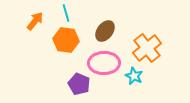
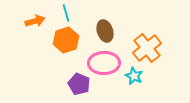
orange arrow: rotated 36 degrees clockwise
brown ellipse: rotated 55 degrees counterclockwise
orange hexagon: rotated 25 degrees counterclockwise
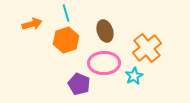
orange arrow: moved 3 px left, 3 px down
cyan star: rotated 18 degrees clockwise
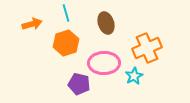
brown ellipse: moved 1 px right, 8 px up
orange hexagon: moved 3 px down
orange cross: rotated 16 degrees clockwise
purple pentagon: rotated 10 degrees counterclockwise
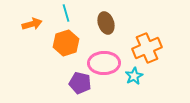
purple pentagon: moved 1 px right, 1 px up
